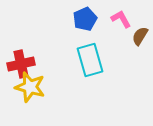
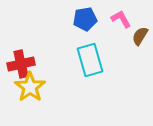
blue pentagon: rotated 15 degrees clockwise
yellow star: rotated 20 degrees clockwise
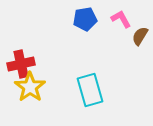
cyan rectangle: moved 30 px down
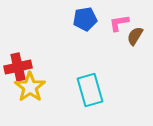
pink L-shape: moved 2 px left, 4 px down; rotated 70 degrees counterclockwise
brown semicircle: moved 5 px left
red cross: moved 3 px left, 3 px down
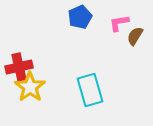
blue pentagon: moved 5 px left, 2 px up; rotated 15 degrees counterclockwise
red cross: moved 1 px right
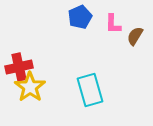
pink L-shape: moved 6 px left, 1 px down; rotated 80 degrees counterclockwise
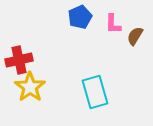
red cross: moved 7 px up
cyan rectangle: moved 5 px right, 2 px down
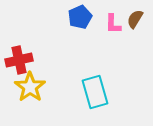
brown semicircle: moved 17 px up
